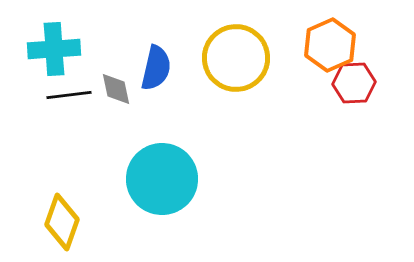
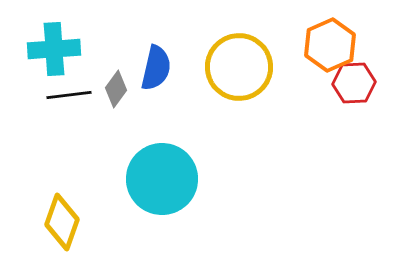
yellow circle: moved 3 px right, 9 px down
gray diamond: rotated 48 degrees clockwise
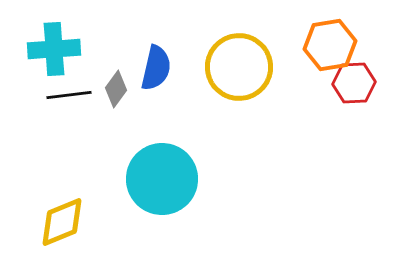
orange hexagon: rotated 15 degrees clockwise
yellow diamond: rotated 48 degrees clockwise
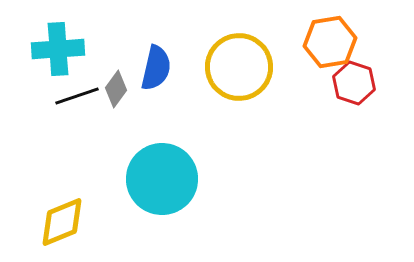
orange hexagon: moved 3 px up
cyan cross: moved 4 px right
red hexagon: rotated 21 degrees clockwise
black line: moved 8 px right, 1 px down; rotated 12 degrees counterclockwise
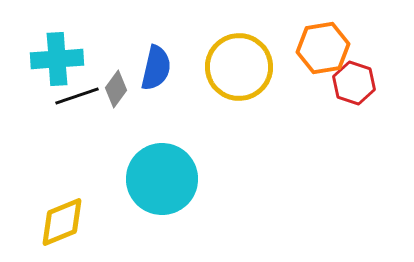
orange hexagon: moved 7 px left, 6 px down
cyan cross: moved 1 px left, 10 px down
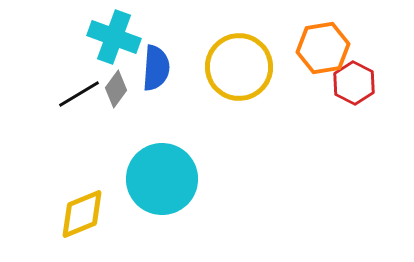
cyan cross: moved 57 px right, 22 px up; rotated 24 degrees clockwise
blue semicircle: rotated 9 degrees counterclockwise
red hexagon: rotated 9 degrees clockwise
black line: moved 2 px right, 2 px up; rotated 12 degrees counterclockwise
yellow diamond: moved 20 px right, 8 px up
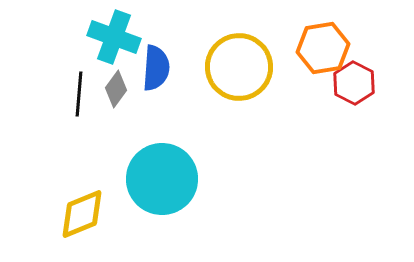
black line: rotated 54 degrees counterclockwise
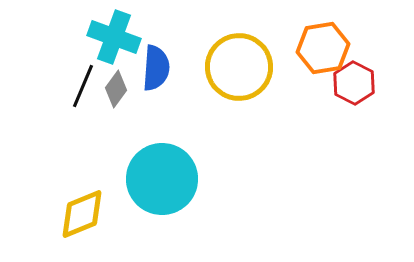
black line: moved 4 px right, 8 px up; rotated 18 degrees clockwise
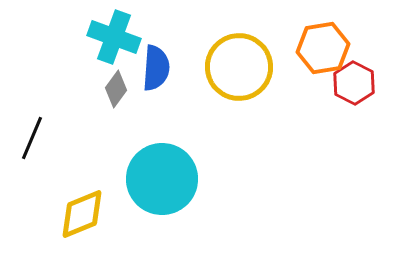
black line: moved 51 px left, 52 px down
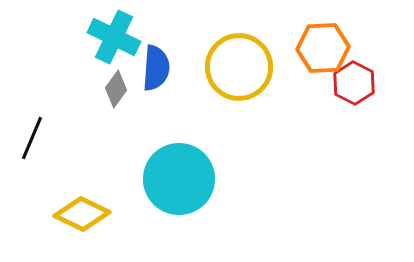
cyan cross: rotated 6 degrees clockwise
orange hexagon: rotated 6 degrees clockwise
cyan circle: moved 17 px right
yellow diamond: rotated 48 degrees clockwise
